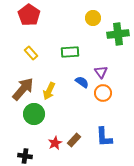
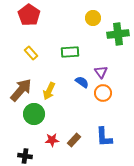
brown arrow: moved 2 px left, 1 px down
red star: moved 3 px left, 3 px up; rotated 24 degrees clockwise
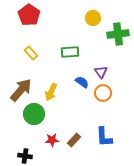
yellow arrow: moved 2 px right, 1 px down
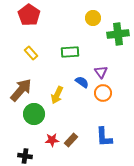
yellow arrow: moved 6 px right, 3 px down
brown rectangle: moved 3 px left
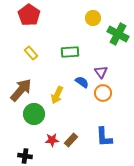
green cross: rotated 35 degrees clockwise
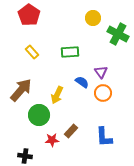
yellow rectangle: moved 1 px right, 1 px up
green circle: moved 5 px right, 1 px down
brown rectangle: moved 9 px up
